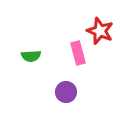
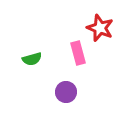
red star: moved 3 px up
green semicircle: moved 1 px right, 3 px down; rotated 12 degrees counterclockwise
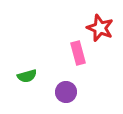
green semicircle: moved 5 px left, 17 px down
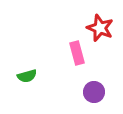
pink rectangle: moved 1 px left
purple circle: moved 28 px right
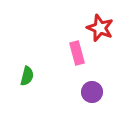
green semicircle: rotated 60 degrees counterclockwise
purple circle: moved 2 px left
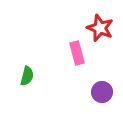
purple circle: moved 10 px right
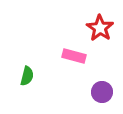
red star: rotated 12 degrees clockwise
pink rectangle: moved 3 px left, 3 px down; rotated 60 degrees counterclockwise
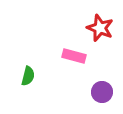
red star: rotated 12 degrees counterclockwise
green semicircle: moved 1 px right
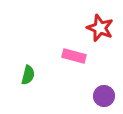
green semicircle: moved 1 px up
purple circle: moved 2 px right, 4 px down
